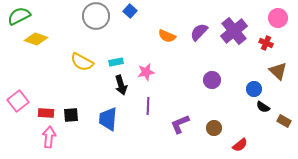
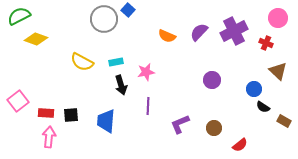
blue square: moved 2 px left, 1 px up
gray circle: moved 8 px right, 3 px down
purple cross: rotated 12 degrees clockwise
blue trapezoid: moved 2 px left, 2 px down
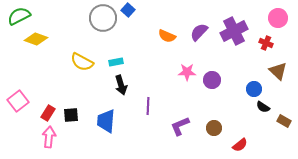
gray circle: moved 1 px left, 1 px up
pink star: moved 41 px right; rotated 12 degrees clockwise
red rectangle: moved 2 px right; rotated 63 degrees counterclockwise
purple L-shape: moved 2 px down
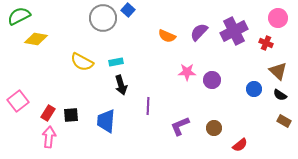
yellow diamond: rotated 10 degrees counterclockwise
black semicircle: moved 17 px right, 12 px up
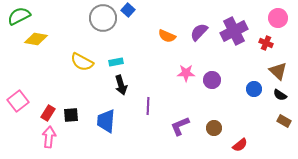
pink star: moved 1 px left, 1 px down
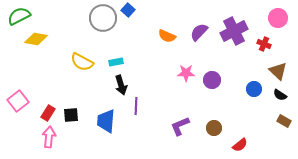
red cross: moved 2 px left, 1 px down
purple line: moved 12 px left
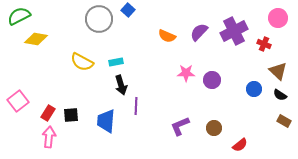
gray circle: moved 4 px left, 1 px down
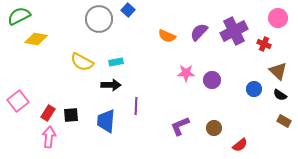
black arrow: moved 10 px left; rotated 72 degrees counterclockwise
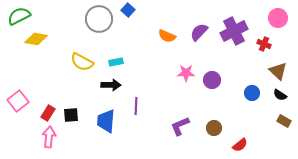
blue circle: moved 2 px left, 4 px down
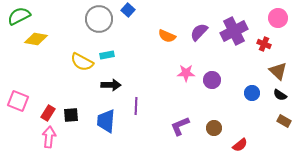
cyan rectangle: moved 9 px left, 7 px up
pink square: rotated 30 degrees counterclockwise
